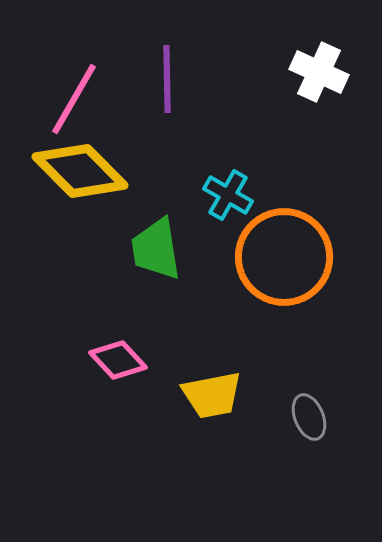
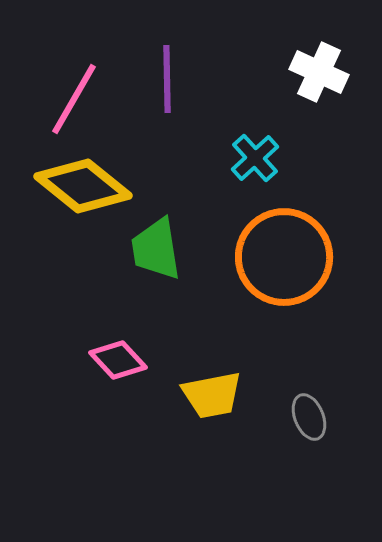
yellow diamond: moved 3 px right, 15 px down; rotated 6 degrees counterclockwise
cyan cross: moved 27 px right, 37 px up; rotated 18 degrees clockwise
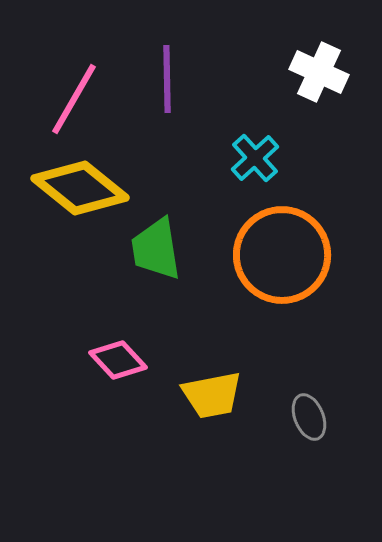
yellow diamond: moved 3 px left, 2 px down
orange circle: moved 2 px left, 2 px up
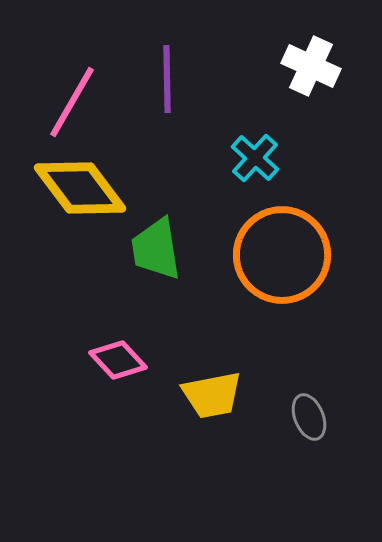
white cross: moved 8 px left, 6 px up
pink line: moved 2 px left, 3 px down
cyan cross: rotated 6 degrees counterclockwise
yellow diamond: rotated 14 degrees clockwise
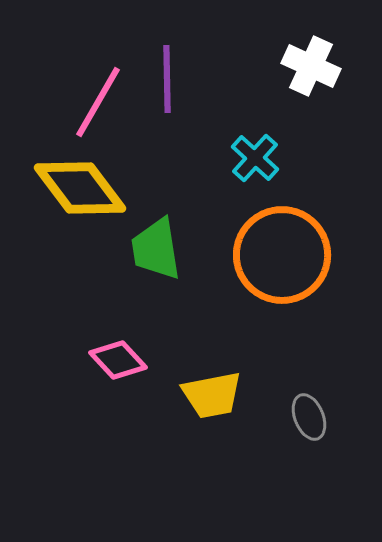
pink line: moved 26 px right
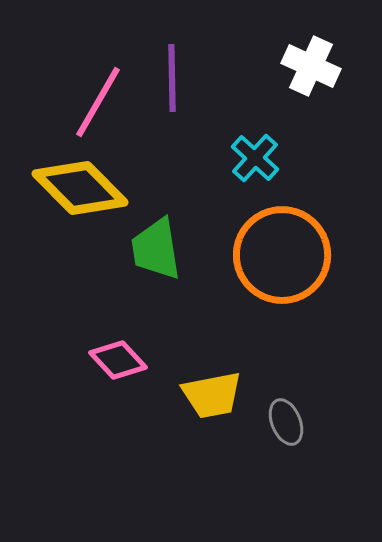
purple line: moved 5 px right, 1 px up
yellow diamond: rotated 8 degrees counterclockwise
gray ellipse: moved 23 px left, 5 px down
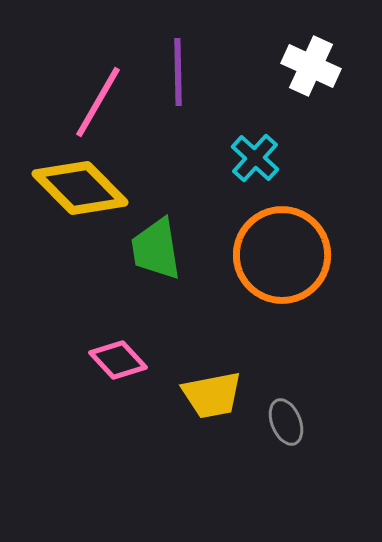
purple line: moved 6 px right, 6 px up
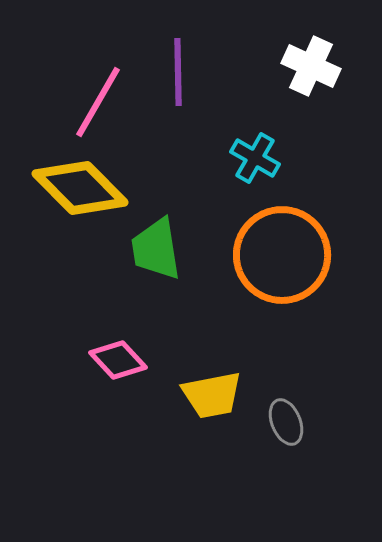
cyan cross: rotated 12 degrees counterclockwise
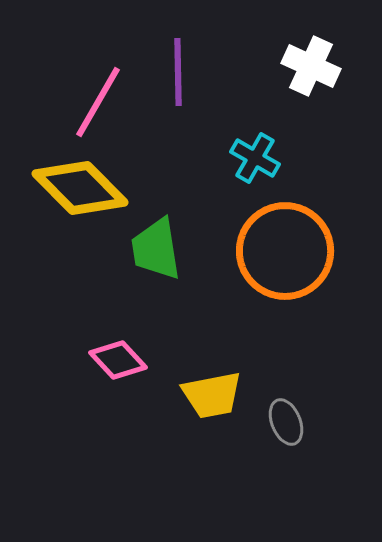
orange circle: moved 3 px right, 4 px up
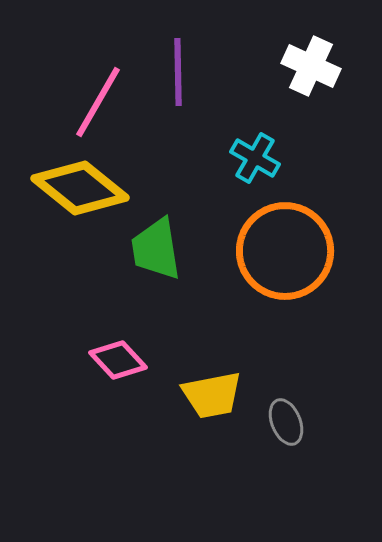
yellow diamond: rotated 6 degrees counterclockwise
